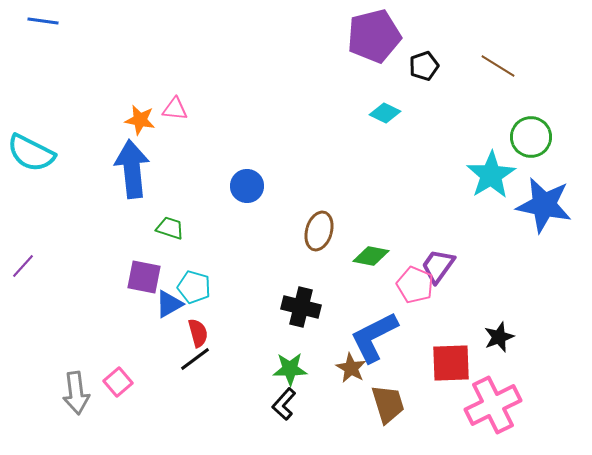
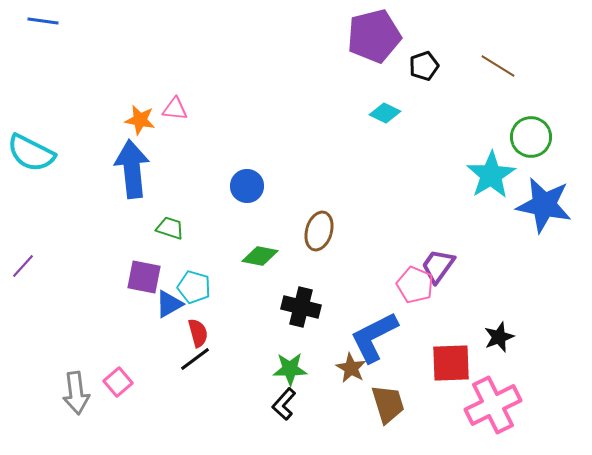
green diamond: moved 111 px left
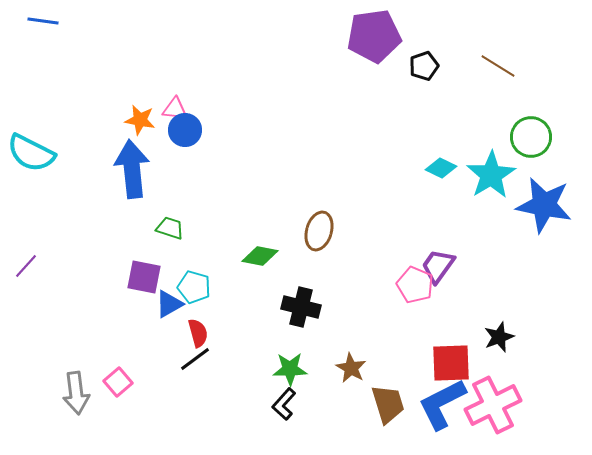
purple pentagon: rotated 6 degrees clockwise
cyan diamond: moved 56 px right, 55 px down
blue circle: moved 62 px left, 56 px up
purple line: moved 3 px right
blue L-shape: moved 68 px right, 67 px down
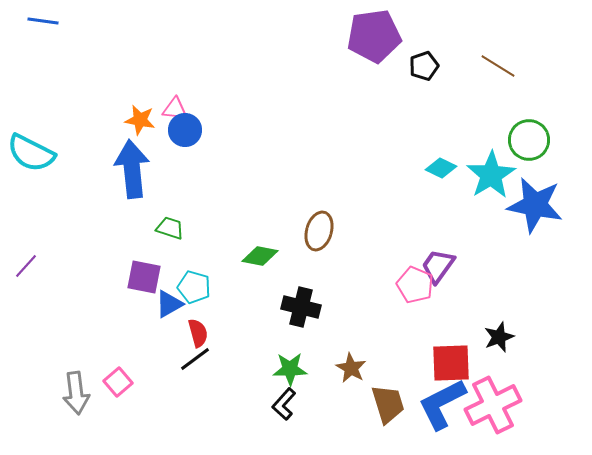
green circle: moved 2 px left, 3 px down
blue star: moved 9 px left
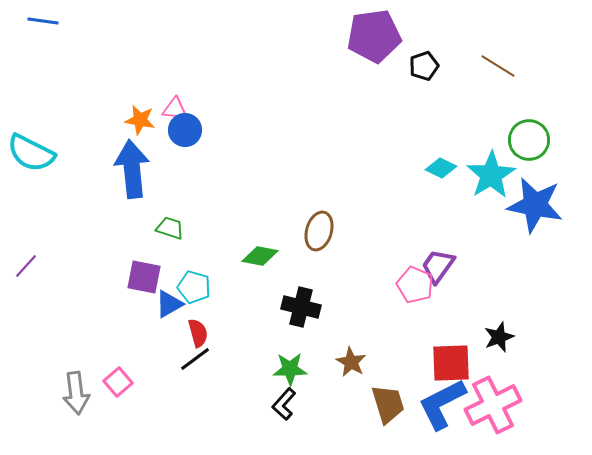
brown star: moved 6 px up
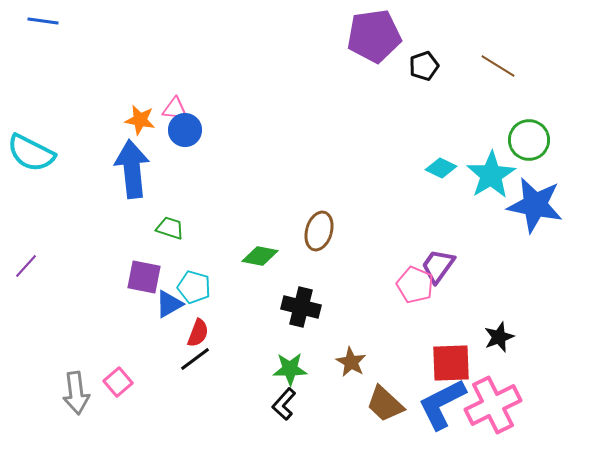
red semicircle: rotated 36 degrees clockwise
brown trapezoid: moved 3 px left; rotated 150 degrees clockwise
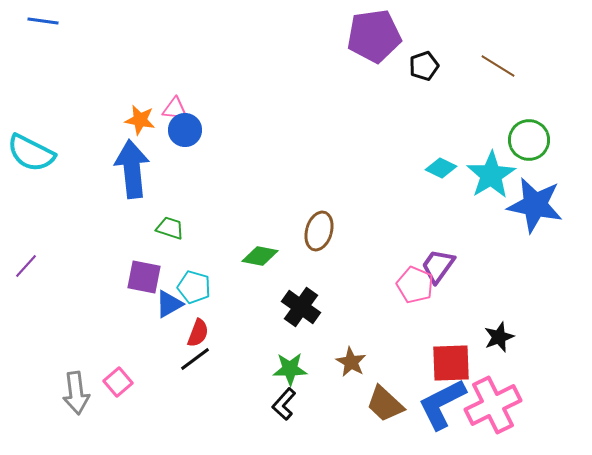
black cross: rotated 21 degrees clockwise
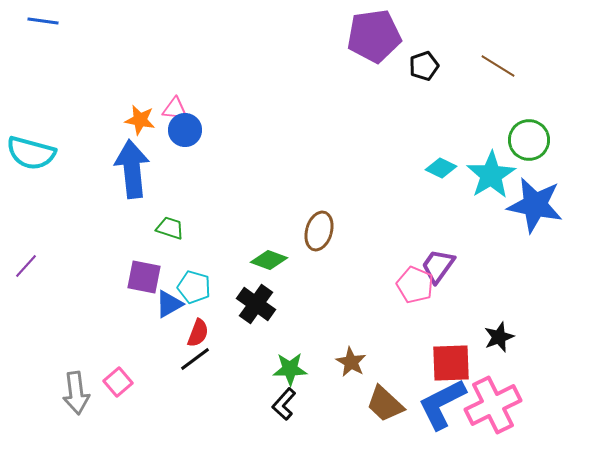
cyan semicircle: rotated 12 degrees counterclockwise
green diamond: moved 9 px right, 4 px down; rotated 9 degrees clockwise
black cross: moved 45 px left, 3 px up
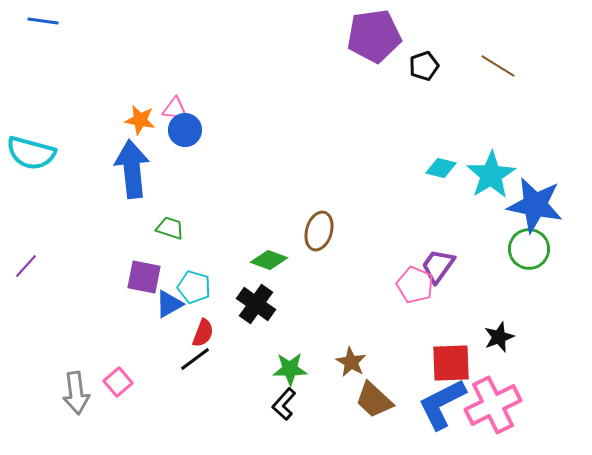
green circle: moved 109 px down
cyan diamond: rotated 12 degrees counterclockwise
red semicircle: moved 5 px right
brown trapezoid: moved 11 px left, 4 px up
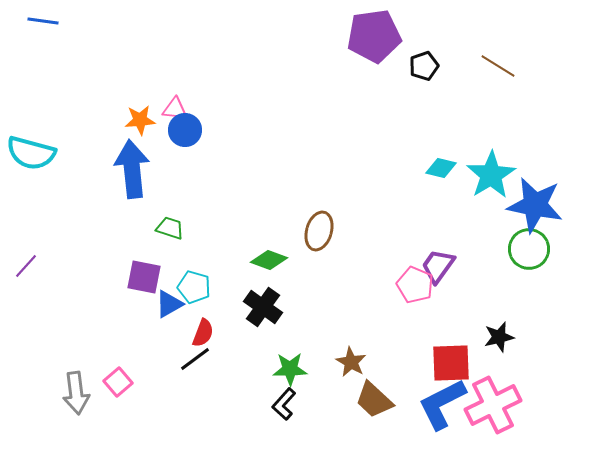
orange star: rotated 16 degrees counterclockwise
black cross: moved 7 px right, 3 px down
black star: rotated 8 degrees clockwise
